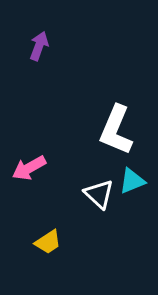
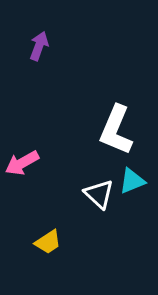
pink arrow: moved 7 px left, 5 px up
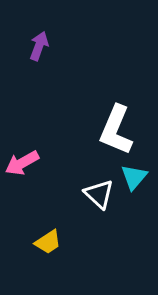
cyan triangle: moved 2 px right, 4 px up; rotated 28 degrees counterclockwise
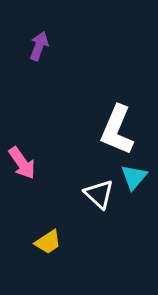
white L-shape: moved 1 px right
pink arrow: rotated 96 degrees counterclockwise
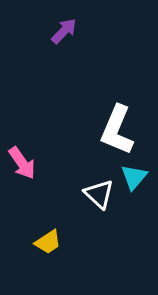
purple arrow: moved 25 px right, 15 px up; rotated 24 degrees clockwise
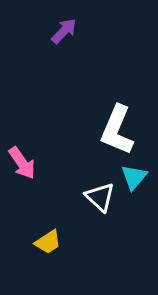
white triangle: moved 1 px right, 3 px down
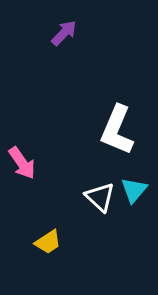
purple arrow: moved 2 px down
cyan triangle: moved 13 px down
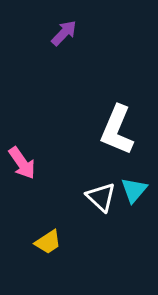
white triangle: moved 1 px right
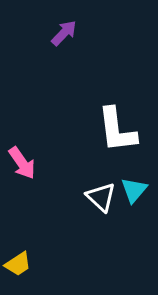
white L-shape: rotated 30 degrees counterclockwise
yellow trapezoid: moved 30 px left, 22 px down
